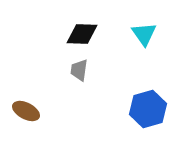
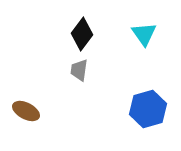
black diamond: rotated 56 degrees counterclockwise
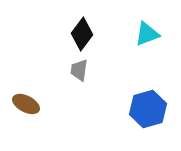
cyan triangle: moved 3 px right; rotated 44 degrees clockwise
brown ellipse: moved 7 px up
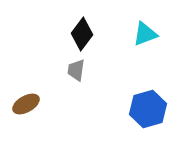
cyan triangle: moved 2 px left
gray trapezoid: moved 3 px left
brown ellipse: rotated 56 degrees counterclockwise
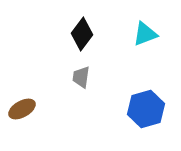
gray trapezoid: moved 5 px right, 7 px down
brown ellipse: moved 4 px left, 5 px down
blue hexagon: moved 2 px left
